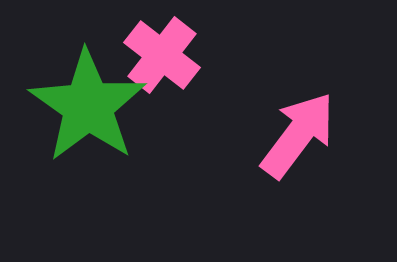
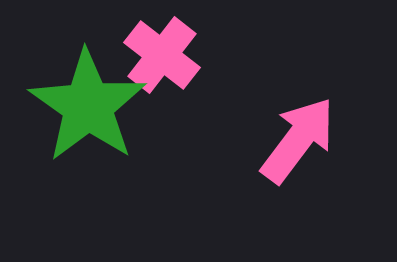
pink arrow: moved 5 px down
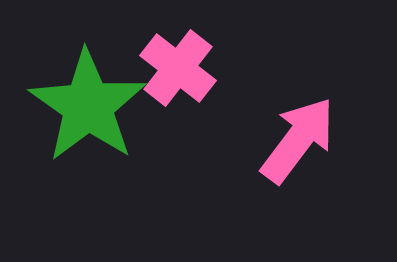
pink cross: moved 16 px right, 13 px down
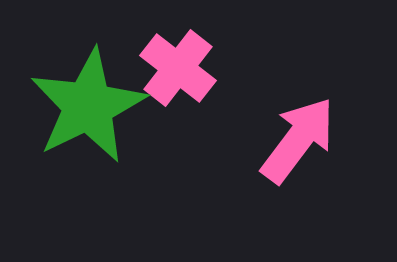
green star: rotated 11 degrees clockwise
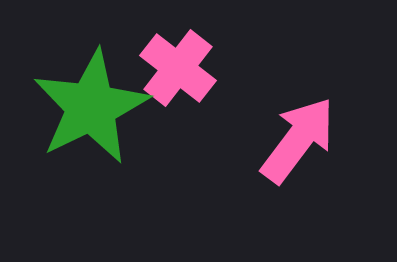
green star: moved 3 px right, 1 px down
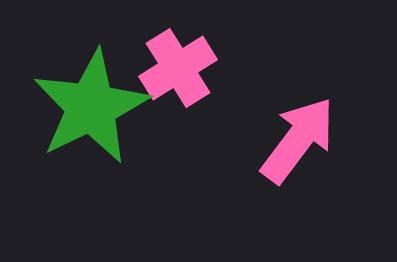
pink cross: rotated 20 degrees clockwise
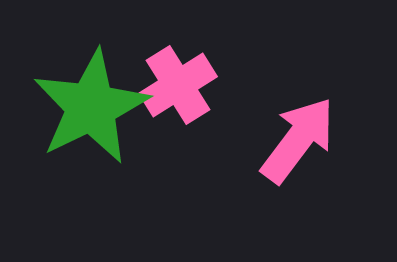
pink cross: moved 17 px down
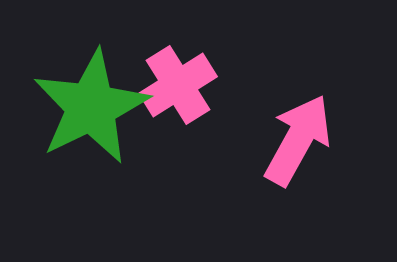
pink arrow: rotated 8 degrees counterclockwise
